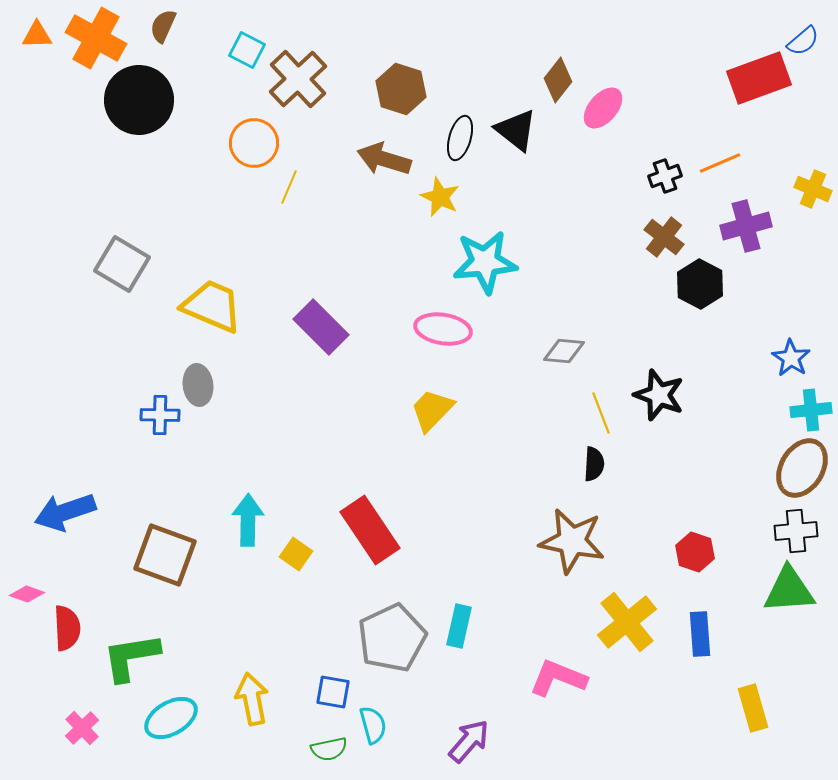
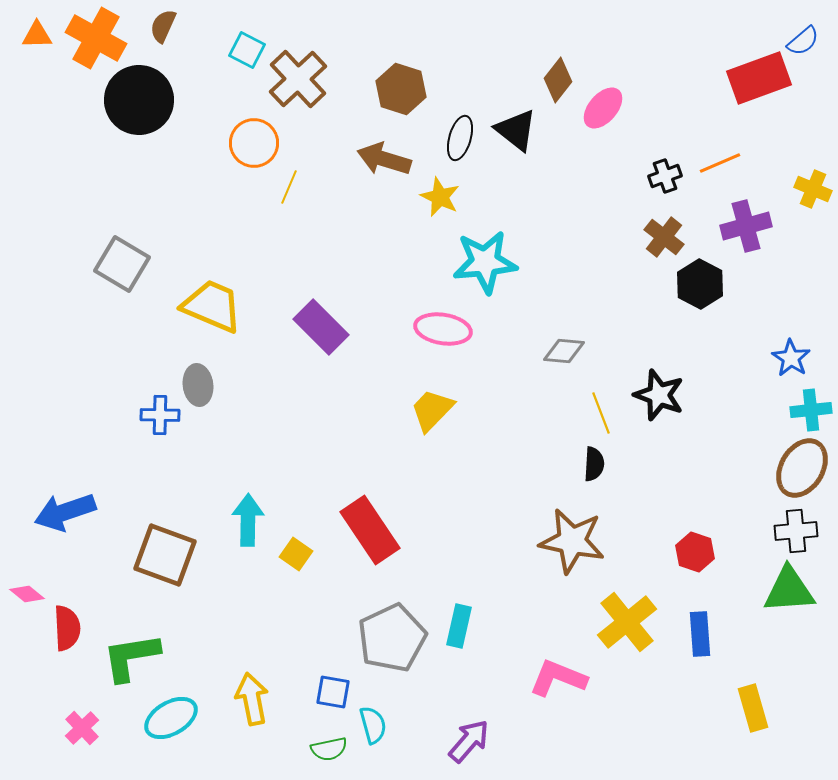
pink diamond at (27, 594): rotated 20 degrees clockwise
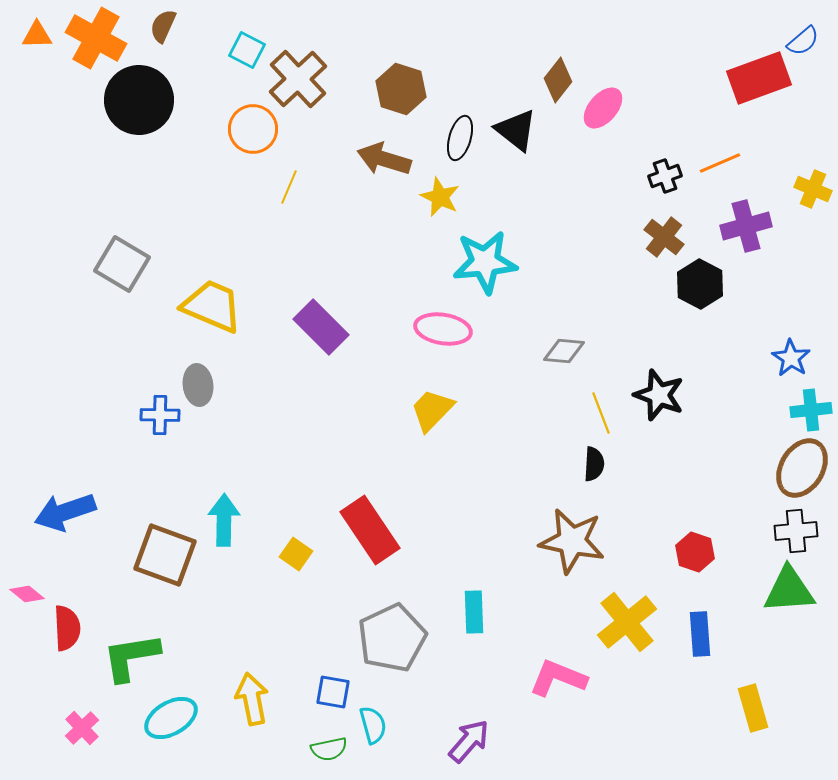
orange circle at (254, 143): moved 1 px left, 14 px up
cyan arrow at (248, 520): moved 24 px left
cyan rectangle at (459, 626): moved 15 px right, 14 px up; rotated 15 degrees counterclockwise
